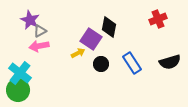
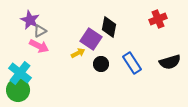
pink arrow: rotated 144 degrees counterclockwise
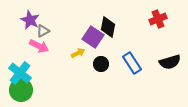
black diamond: moved 1 px left
gray triangle: moved 3 px right
purple square: moved 2 px right, 2 px up
green circle: moved 3 px right
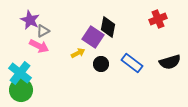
blue rectangle: rotated 20 degrees counterclockwise
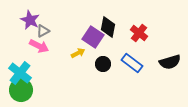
red cross: moved 19 px left, 14 px down; rotated 30 degrees counterclockwise
black circle: moved 2 px right
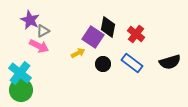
red cross: moved 3 px left, 1 px down
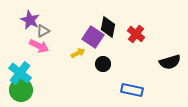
blue rectangle: moved 27 px down; rotated 25 degrees counterclockwise
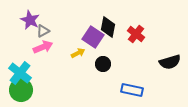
pink arrow: moved 4 px right, 1 px down; rotated 48 degrees counterclockwise
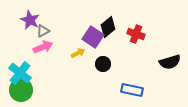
black diamond: rotated 40 degrees clockwise
red cross: rotated 18 degrees counterclockwise
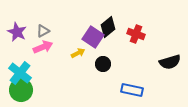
purple star: moved 13 px left, 12 px down
